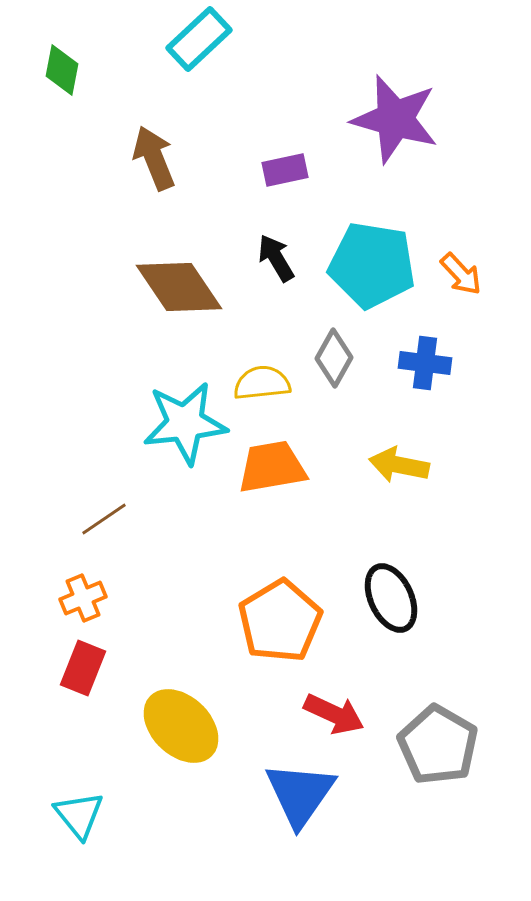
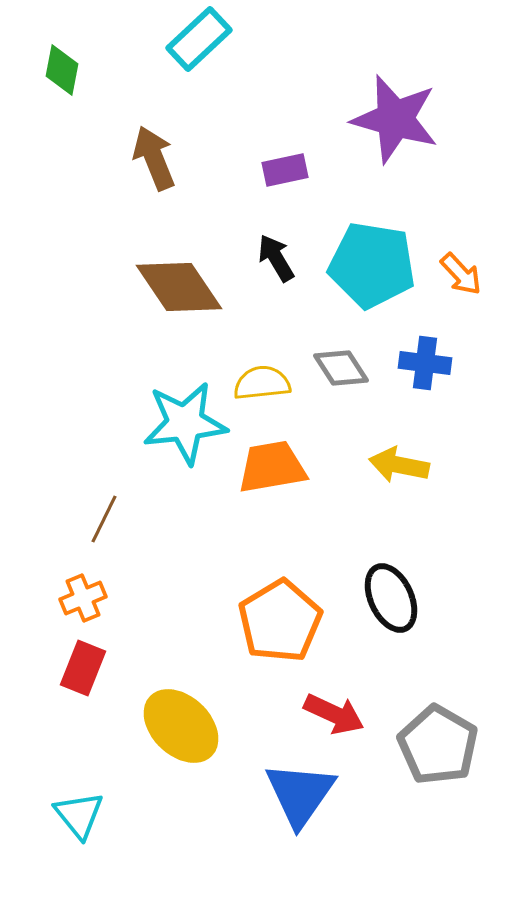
gray diamond: moved 7 px right, 10 px down; rotated 62 degrees counterclockwise
brown line: rotated 30 degrees counterclockwise
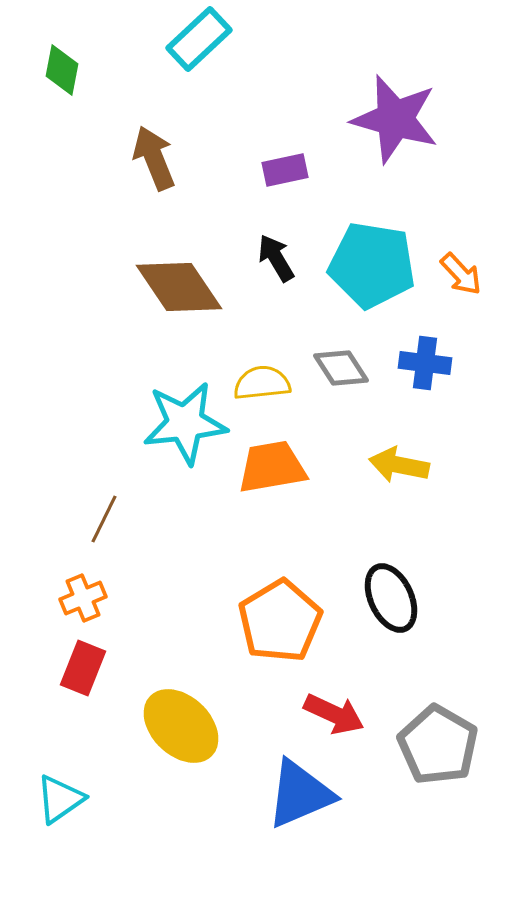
blue triangle: rotated 32 degrees clockwise
cyan triangle: moved 19 px left, 16 px up; rotated 34 degrees clockwise
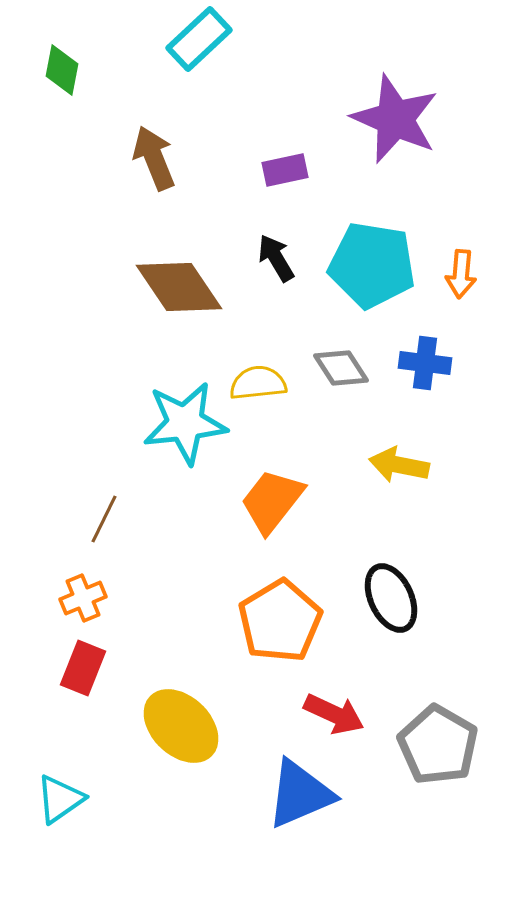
purple star: rotated 8 degrees clockwise
orange arrow: rotated 48 degrees clockwise
yellow semicircle: moved 4 px left
orange trapezoid: moved 34 px down; rotated 42 degrees counterclockwise
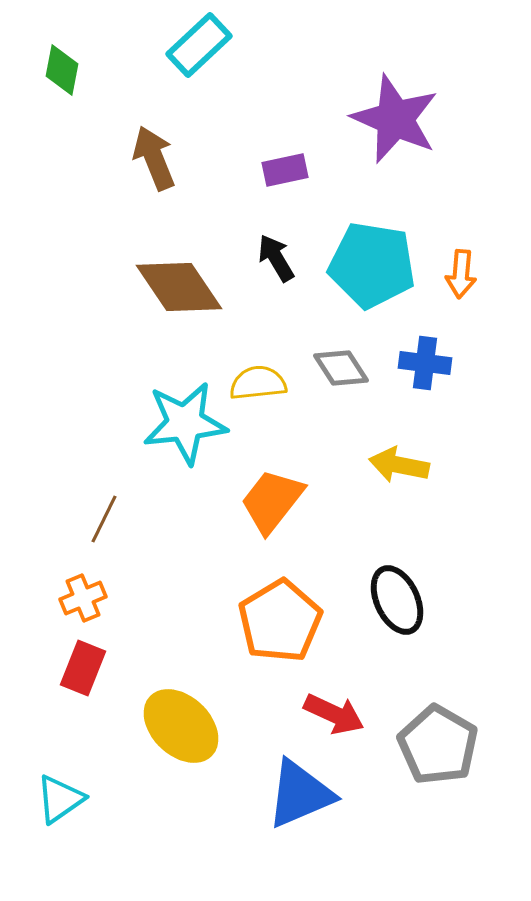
cyan rectangle: moved 6 px down
black ellipse: moved 6 px right, 2 px down
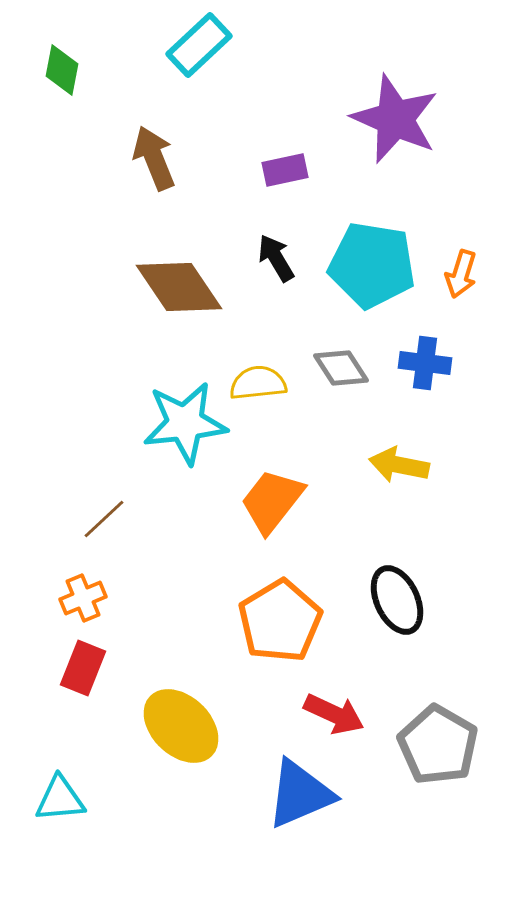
orange arrow: rotated 12 degrees clockwise
brown line: rotated 21 degrees clockwise
cyan triangle: rotated 30 degrees clockwise
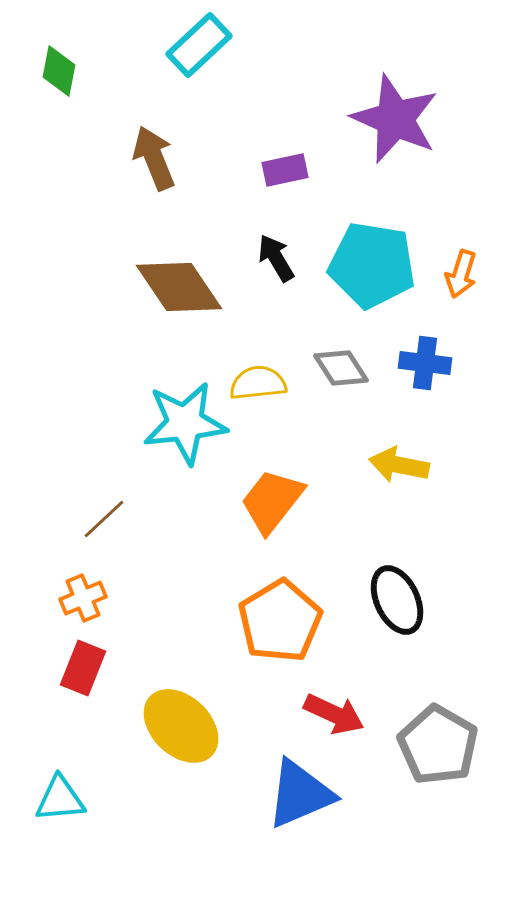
green diamond: moved 3 px left, 1 px down
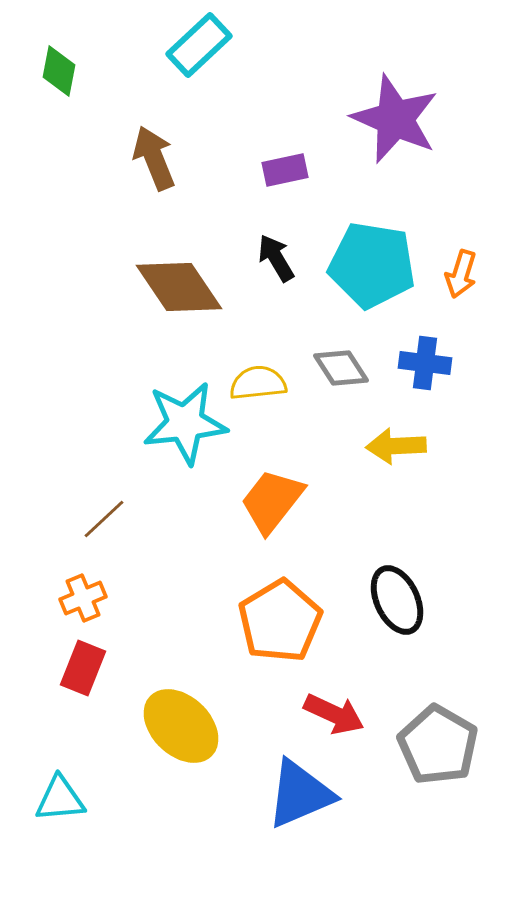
yellow arrow: moved 3 px left, 19 px up; rotated 14 degrees counterclockwise
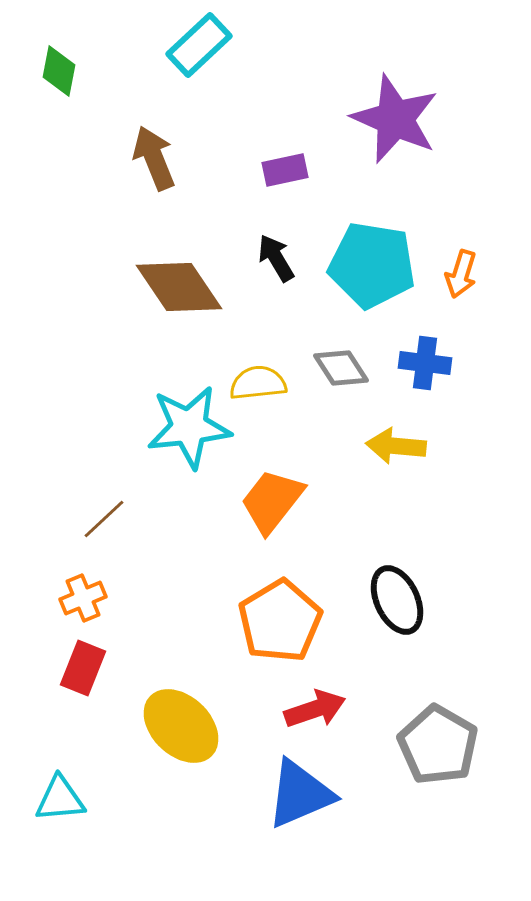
cyan star: moved 4 px right, 4 px down
yellow arrow: rotated 8 degrees clockwise
red arrow: moved 19 px left, 5 px up; rotated 44 degrees counterclockwise
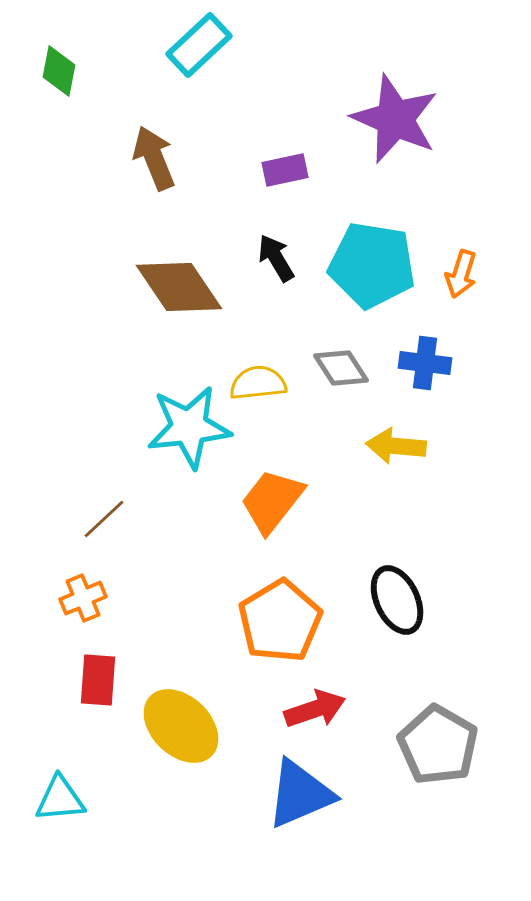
red rectangle: moved 15 px right, 12 px down; rotated 18 degrees counterclockwise
